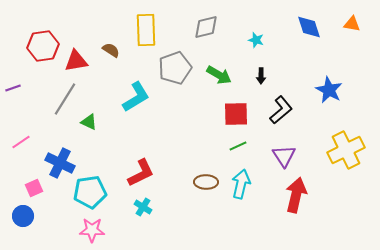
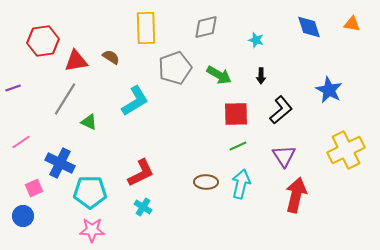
yellow rectangle: moved 2 px up
red hexagon: moved 5 px up
brown semicircle: moved 7 px down
cyan L-shape: moved 1 px left, 4 px down
cyan pentagon: rotated 8 degrees clockwise
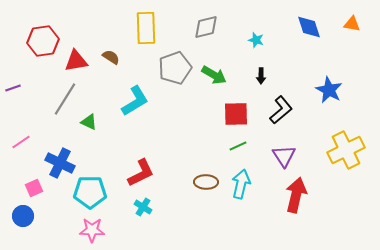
green arrow: moved 5 px left
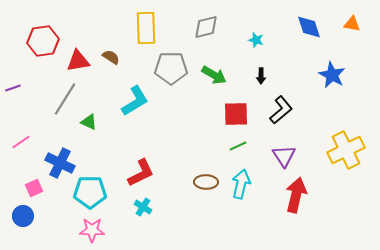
red triangle: moved 2 px right
gray pentagon: moved 4 px left; rotated 20 degrees clockwise
blue star: moved 3 px right, 15 px up
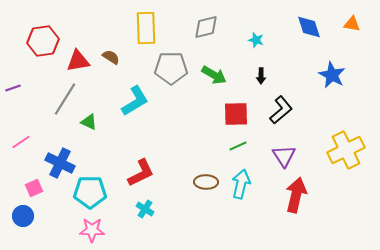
cyan cross: moved 2 px right, 2 px down
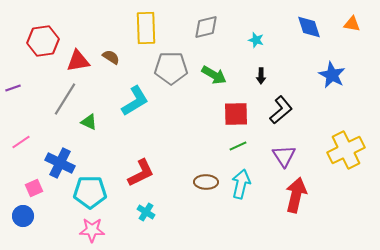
cyan cross: moved 1 px right, 3 px down
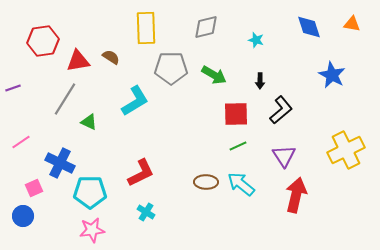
black arrow: moved 1 px left, 5 px down
cyan arrow: rotated 64 degrees counterclockwise
pink star: rotated 10 degrees counterclockwise
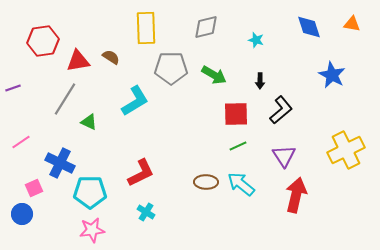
blue circle: moved 1 px left, 2 px up
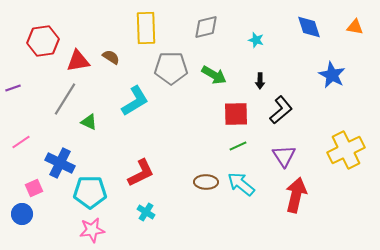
orange triangle: moved 3 px right, 3 px down
